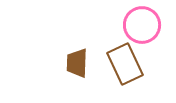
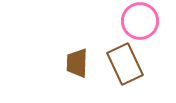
pink circle: moved 2 px left, 4 px up
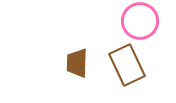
brown rectangle: moved 2 px right, 1 px down
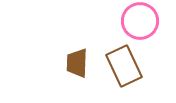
brown rectangle: moved 3 px left, 1 px down
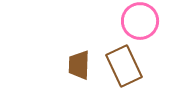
brown trapezoid: moved 2 px right, 2 px down
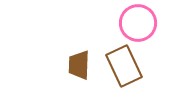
pink circle: moved 2 px left, 2 px down
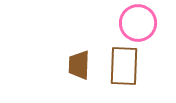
brown rectangle: rotated 27 degrees clockwise
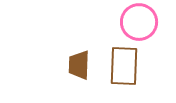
pink circle: moved 1 px right, 1 px up
